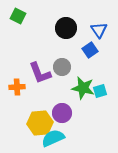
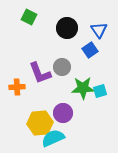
green square: moved 11 px right, 1 px down
black circle: moved 1 px right
green star: rotated 15 degrees counterclockwise
purple circle: moved 1 px right
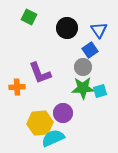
gray circle: moved 21 px right
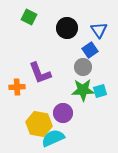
green star: moved 2 px down
yellow hexagon: moved 1 px left, 1 px down; rotated 15 degrees clockwise
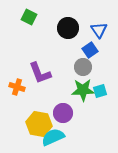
black circle: moved 1 px right
orange cross: rotated 21 degrees clockwise
cyan semicircle: moved 1 px up
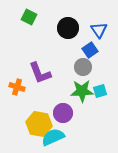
green star: moved 1 px left, 1 px down
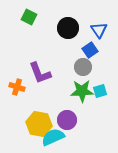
purple circle: moved 4 px right, 7 px down
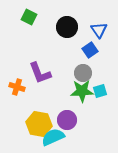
black circle: moved 1 px left, 1 px up
gray circle: moved 6 px down
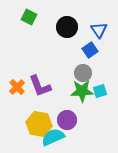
purple L-shape: moved 13 px down
orange cross: rotated 28 degrees clockwise
